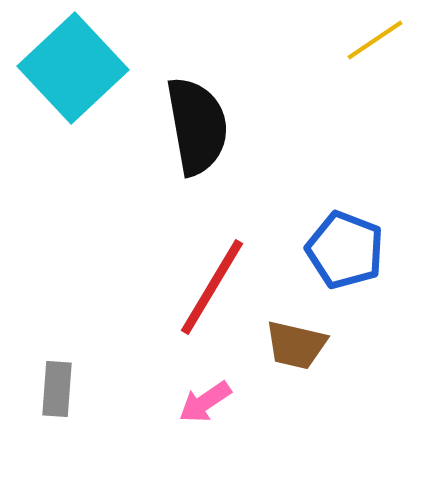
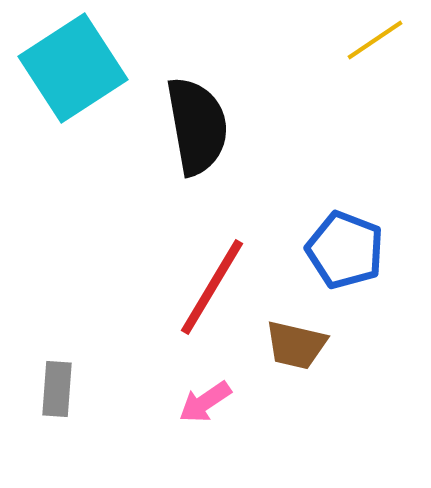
cyan square: rotated 10 degrees clockwise
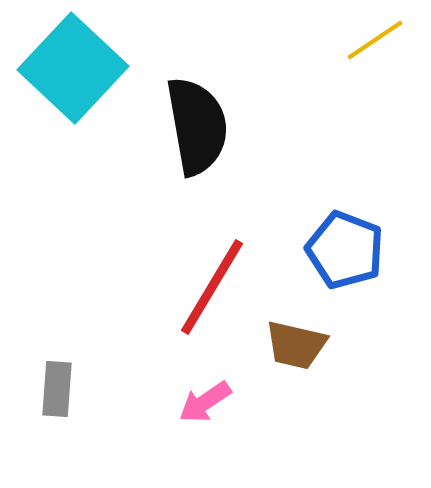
cyan square: rotated 14 degrees counterclockwise
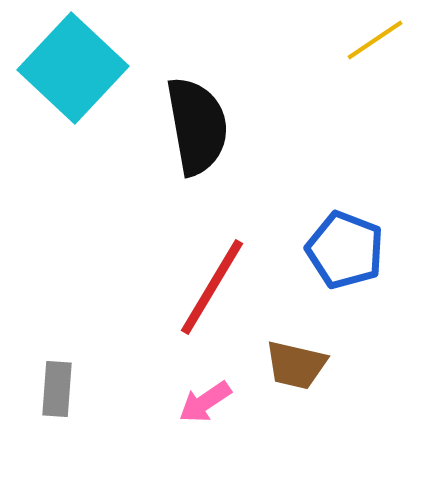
brown trapezoid: moved 20 px down
